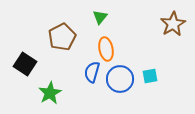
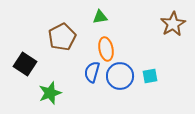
green triangle: rotated 42 degrees clockwise
blue circle: moved 3 px up
green star: rotated 10 degrees clockwise
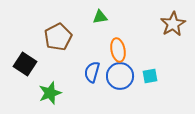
brown pentagon: moved 4 px left
orange ellipse: moved 12 px right, 1 px down
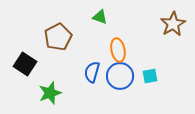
green triangle: rotated 28 degrees clockwise
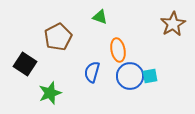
blue circle: moved 10 px right
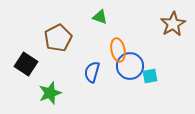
brown pentagon: moved 1 px down
black square: moved 1 px right
blue circle: moved 10 px up
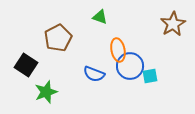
black square: moved 1 px down
blue semicircle: moved 2 px right, 2 px down; rotated 85 degrees counterclockwise
green star: moved 4 px left, 1 px up
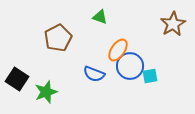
orange ellipse: rotated 45 degrees clockwise
black square: moved 9 px left, 14 px down
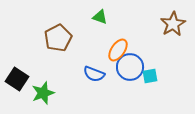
blue circle: moved 1 px down
green star: moved 3 px left, 1 px down
